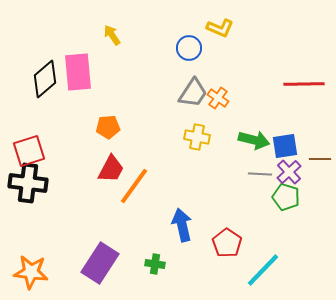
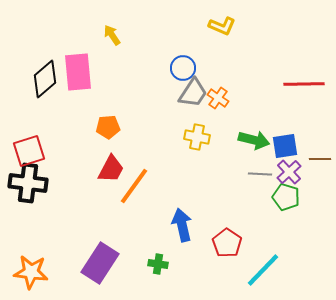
yellow L-shape: moved 2 px right, 2 px up
blue circle: moved 6 px left, 20 px down
green cross: moved 3 px right
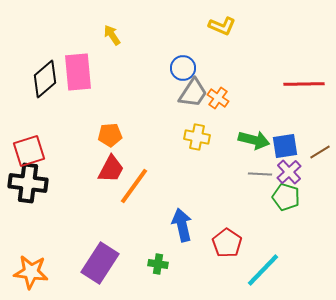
orange pentagon: moved 2 px right, 8 px down
brown line: moved 7 px up; rotated 30 degrees counterclockwise
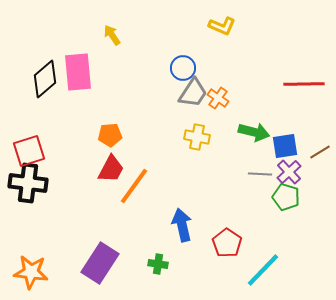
green arrow: moved 8 px up
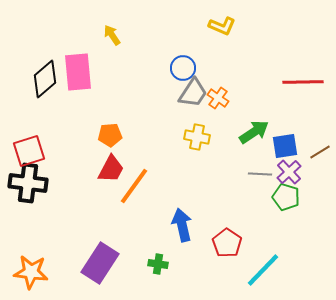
red line: moved 1 px left, 2 px up
green arrow: rotated 48 degrees counterclockwise
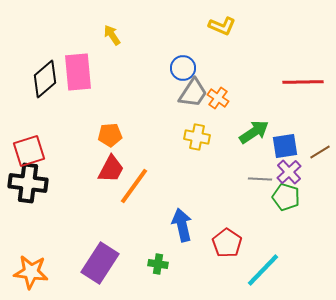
gray line: moved 5 px down
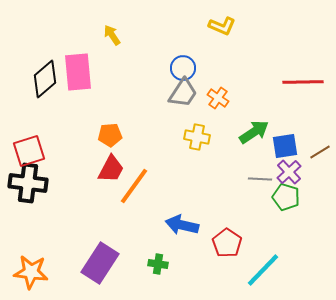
gray trapezoid: moved 10 px left
blue arrow: rotated 64 degrees counterclockwise
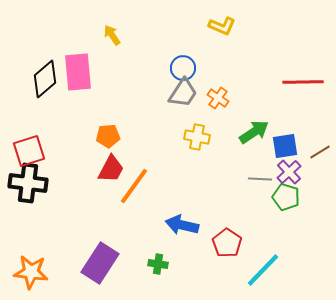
orange pentagon: moved 2 px left, 1 px down
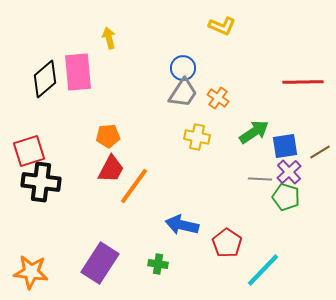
yellow arrow: moved 3 px left, 3 px down; rotated 20 degrees clockwise
black cross: moved 13 px right, 1 px up
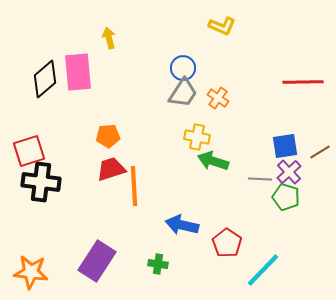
green arrow: moved 41 px left, 29 px down; rotated 128 degrees counterclockwise
red trapezoid: rotated 136 degrees counterclockwise
orange line: rotated 39 degrees counterclockwise
purple rectangle: moved 3 px left, 2 px up
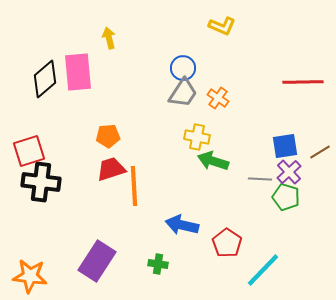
orange star: moved 1 px left, 4 px down
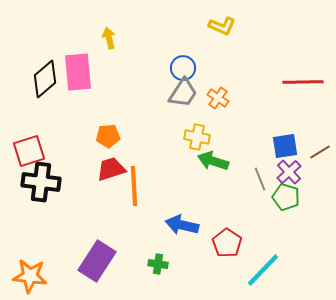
gray line: rotated 65 degrees clockwise
